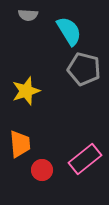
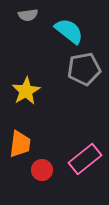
gray semicircle: rotated 12 degrees counterclockwise
cyan semicircle: rotated 20 degrees counterclockwise
gray pentagon: rotated 24 degrees counterclockwise
yellow star: rotated 12 degrees counterclockwise
orange trapezoid: rotated 12 degrees clockwise
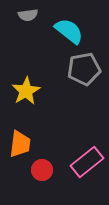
pink rectangle: moved 2 px right, 3 px down
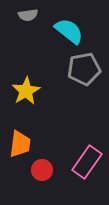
pink rectangle: rotated 16 degrees counterclockwise
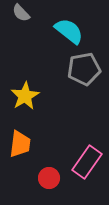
gray semicircle: moved 7 px left, 2 px up; rotated 54 degrees clockwise
yellow star: moved 1 px left, 5 px down
red circle: moved 7 px right, 8 px down
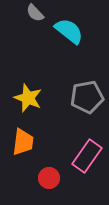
gray semicircle: moved 14 px right
gray pentagon: moved 3 px right, 28 px down
yellow star: moved 3 px right, 2 px down; rotated 20 degrees counterclockwise
orange trapezoid: moved 3 px right, 2 px up
pink rectangle: moved 6 px up
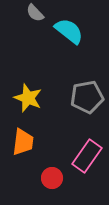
red circle: moved 3 px right
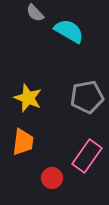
cyan semicircle: rotated 8 degrees counterclockwise
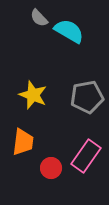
gray semicircle: moved 4 px right, 5 px down
yellow star: moved 5 px right, 3 px up
pink rectangle: moved 1 px left
red circle: moved 1 px left, 10 px up
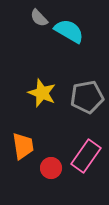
yellow star: moved 9 px right, 2 px up
orange trapezoid: moved 4 px down; rotated 16 degrees counterclockwise
